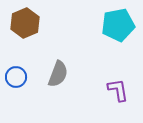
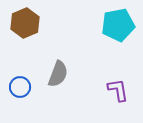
blue circle: moved 4 px right, 10 px down
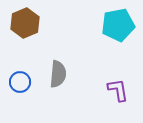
gray semicircle: rotated 16 degrees counterclockwise
blue circle: moved 5 px up
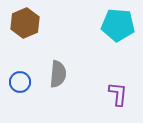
cyan pentagon: rotated 16 degrees clockwise
purple L-shape: moved 4 px down; rotated 15 degrees clockwise
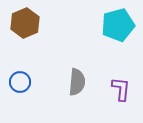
cyan pentagon: rotated 20 degrees counterclockwise
gray semicircle: moved 19 px right, 8 px down
purple L-shape: moved 3 px right, 5 px up
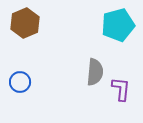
gray semicircle: moved 18 px right, 10 px up
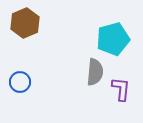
cyan pentagon: moved 5 px left, 14 px down
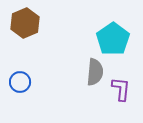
cyan pentagon: rotated 20 degrees counterclockwise
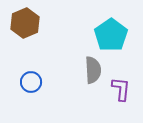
cyan pentagon: moved 2 px left, 4 px up
gray semicircle: moved 2 px left, 2 px up; rotated 8 degrees counterclockwise
blue circle: moved 11 px right
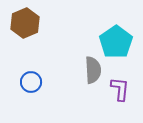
cyan pentagon: moved 5 px right, 7 px down
purple L-shape: moved 1 px left
